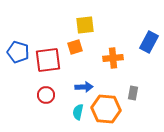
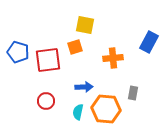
yellow square: rotated 18 degrees clockwise
red circle: moved 6 px down
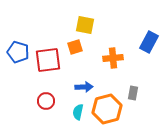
orange hexagon: moved 1 px right; rotated 20 degrees counterclockwise
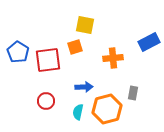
blue rectangle: rotated 35 degrees clockwise
blue pentagon: rotated 15 degrees clockwise
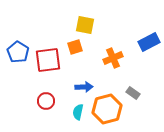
orange cross: rotated 18 degrees counterclockwise
gray rectangle: rotated 64 degrees counterclockwise
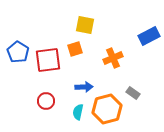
blue rectangle: moved 6 px up
orange square: moved 2 px down
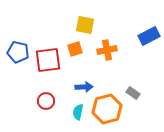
blue pentagon: rotated 20 degrees counterclockwise
orange cross: moved 6 px left, 8 px up; rotated 12 degrees clockwise
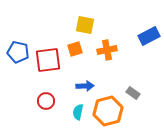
blue arrow: moved 1 px right, 1 px up
orange hexagon: moved 1 px right, 2 px down
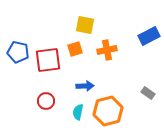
gray rectangle: moved 15 px right
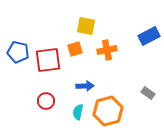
yellow square: moved 1 px right, 1 px down
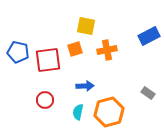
red circle: moved 1 px left, 1 px up
orange hexagon: moved 1 px right, 1 px down
